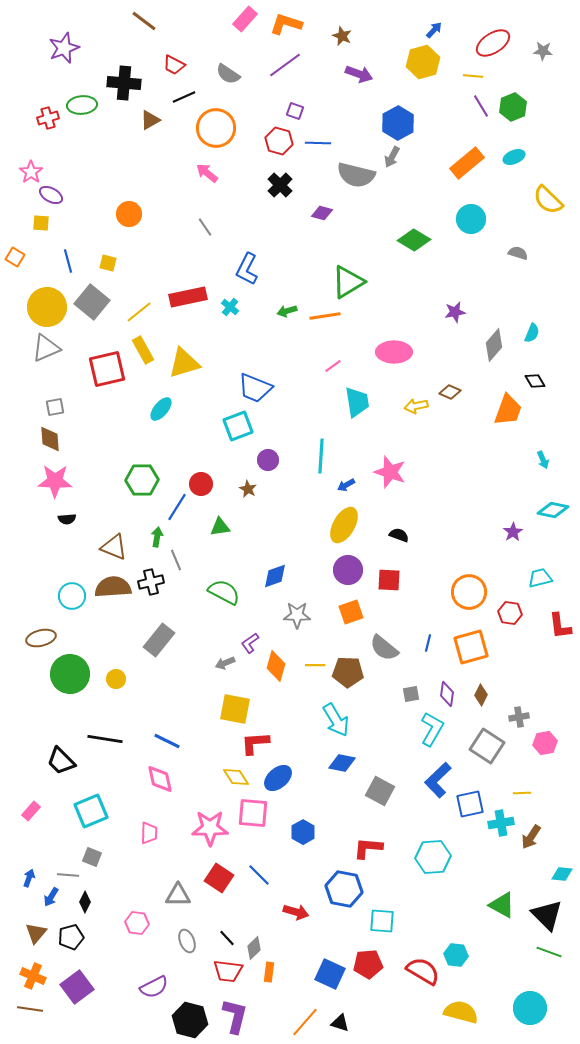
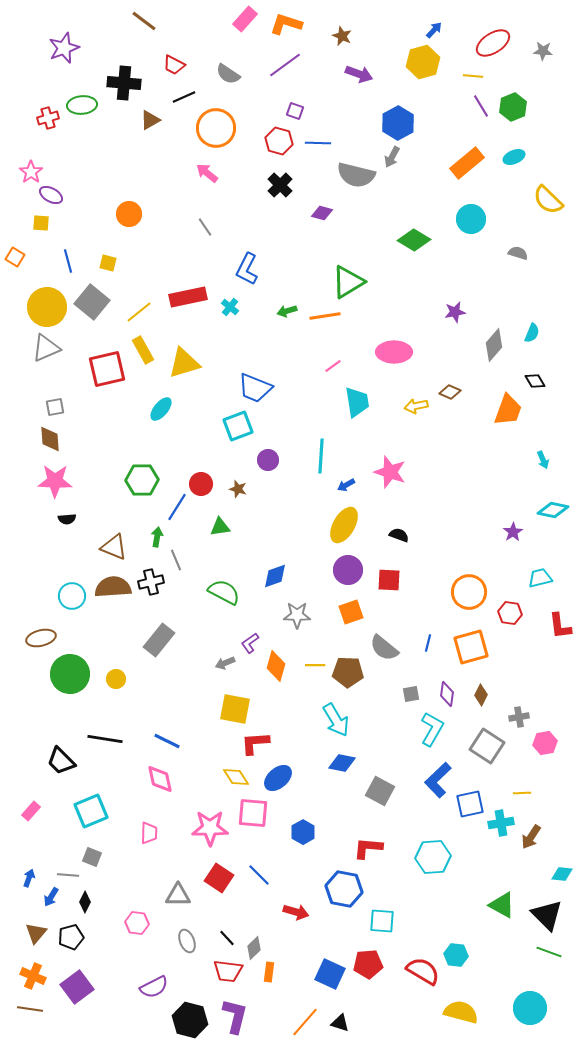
brown star at (248, 489): moved 10 px left; rotated 12 degrees counterclockwise
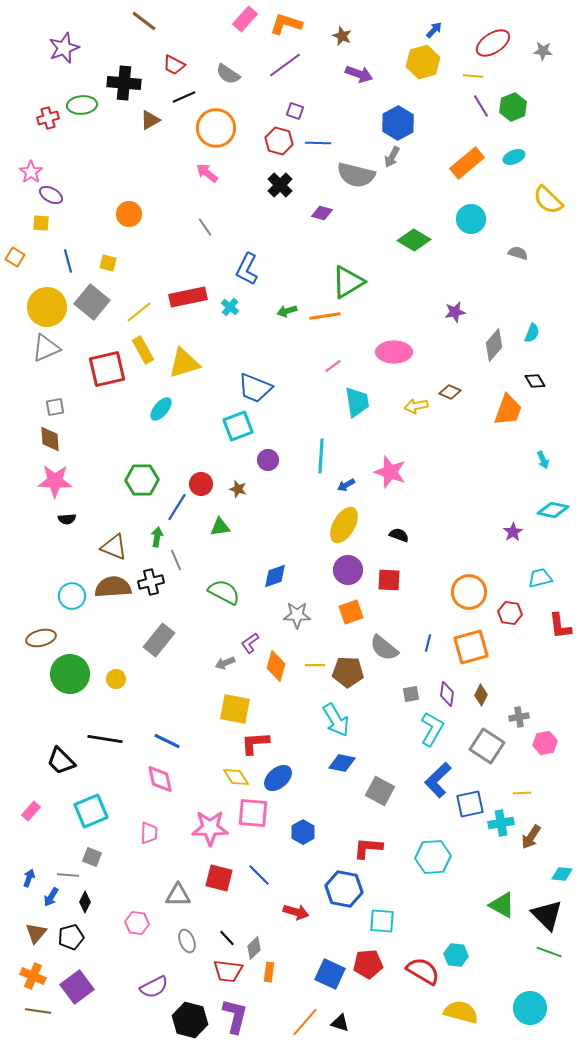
red square at (219, 878): rotated 20 degrees counterclockwise
brown line at (30, 1009): moved 8 px right, 2 px down
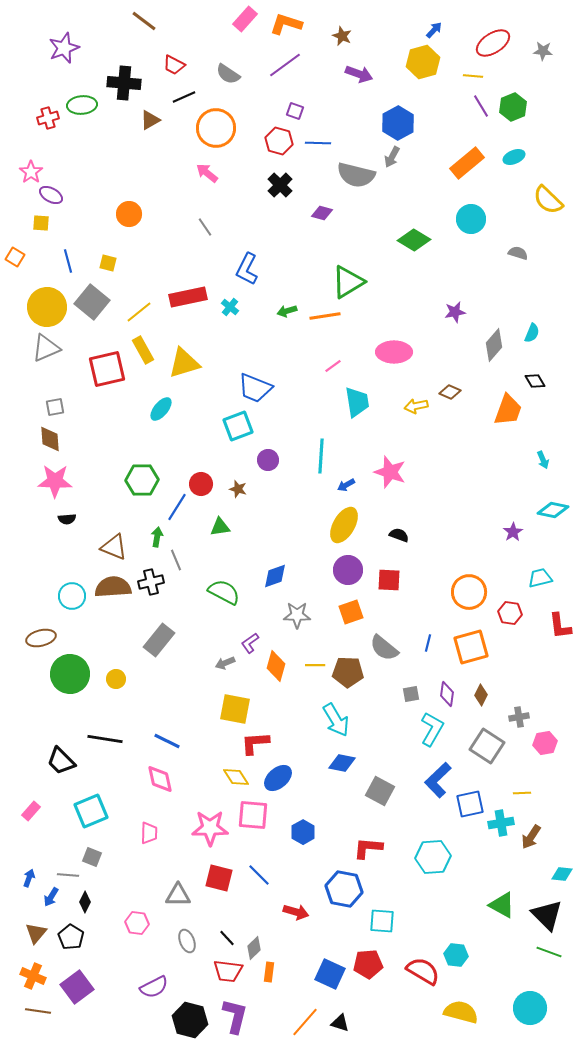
pink square at (253, 813): moved 2 px down
black pentagon at (71, 937): rotated 25 degrees counterclockwise
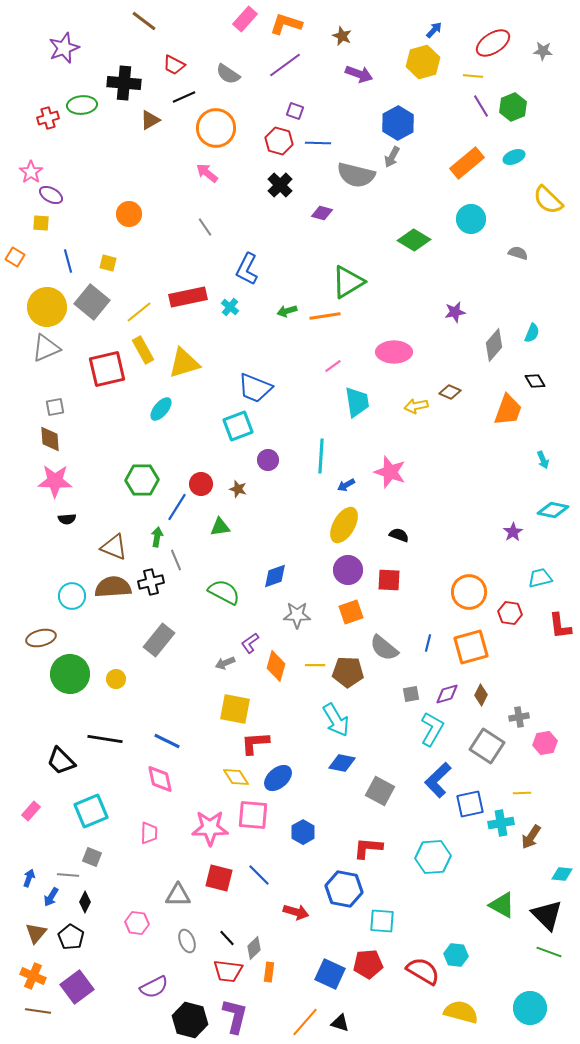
purple diamond at (447, 694): rotated 65 degrees clockwise
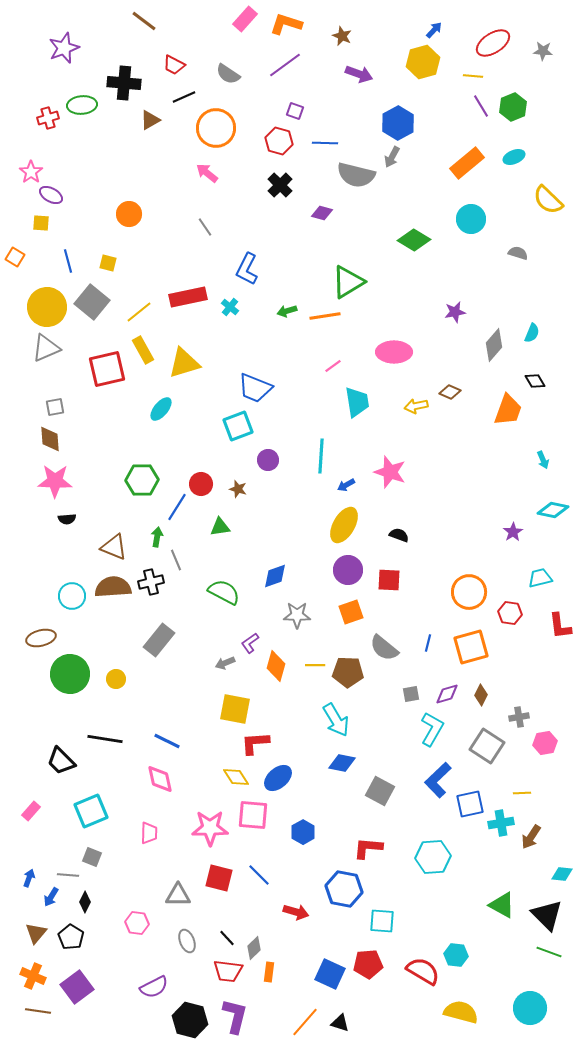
blue line at (318, 143): moved 7 px right
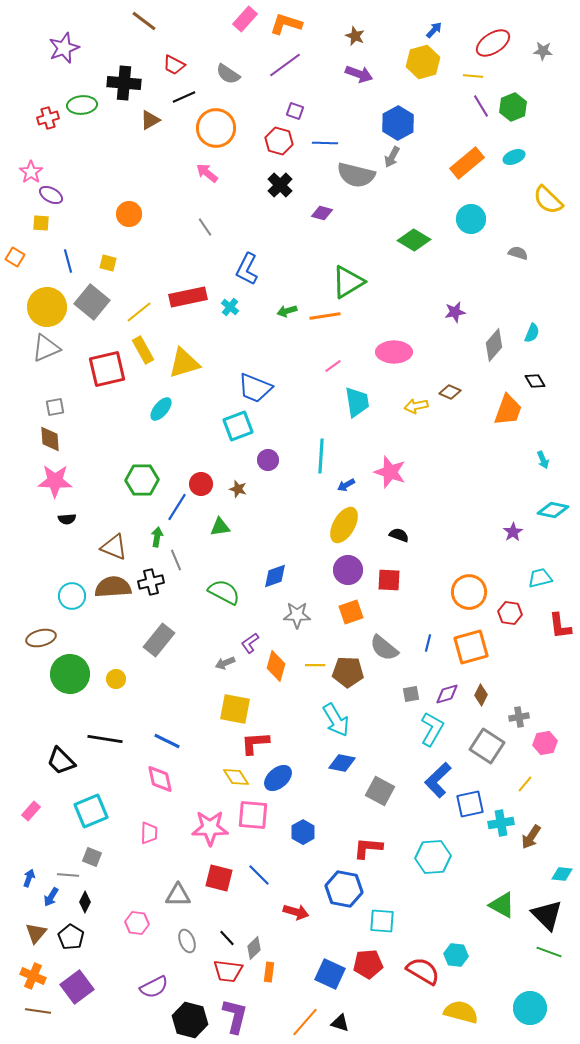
brown star at (342, 36): moved 13 px right
yellow line at (522, 793): moved 3 px right, 9 px up; rotated 48 degrees counterclockwise
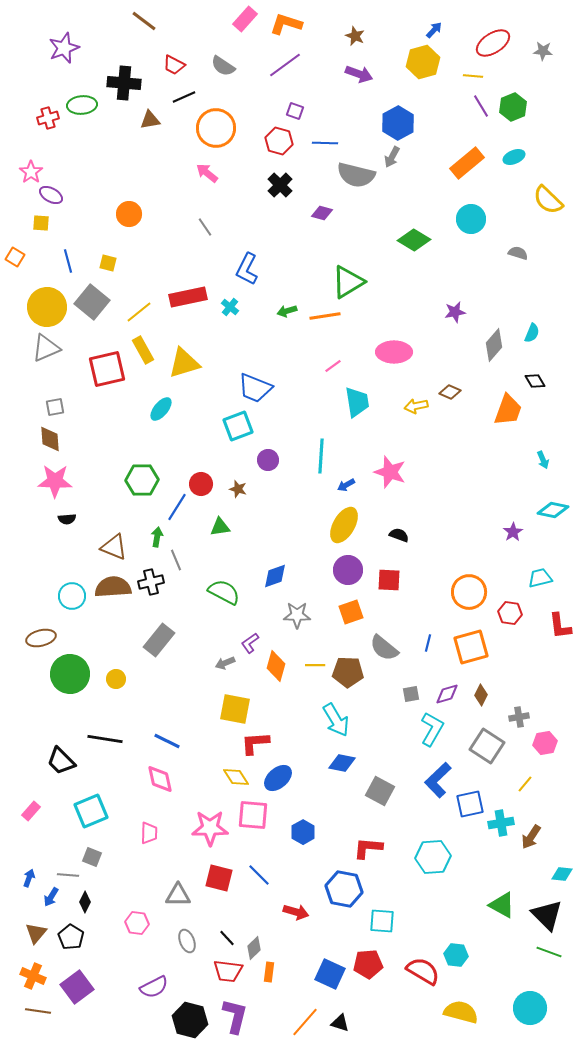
gray semicircle at (228, 74): moved 5 px left, 8 px up
brown triangle at (150, 120): rotated 20 degrees clockwise
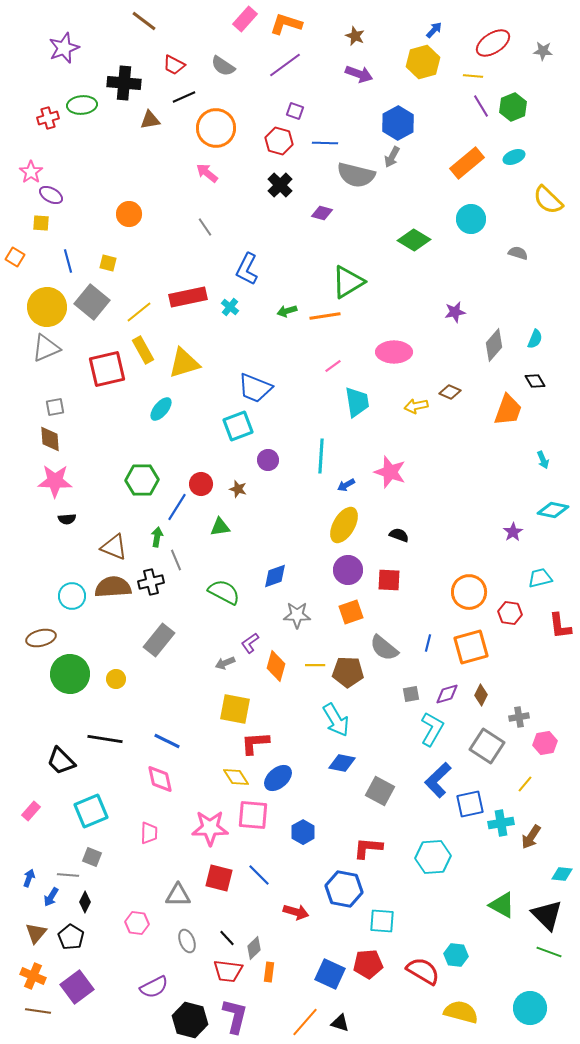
cyan semicircle at (532, 333): moved 3 px right, 6 px down
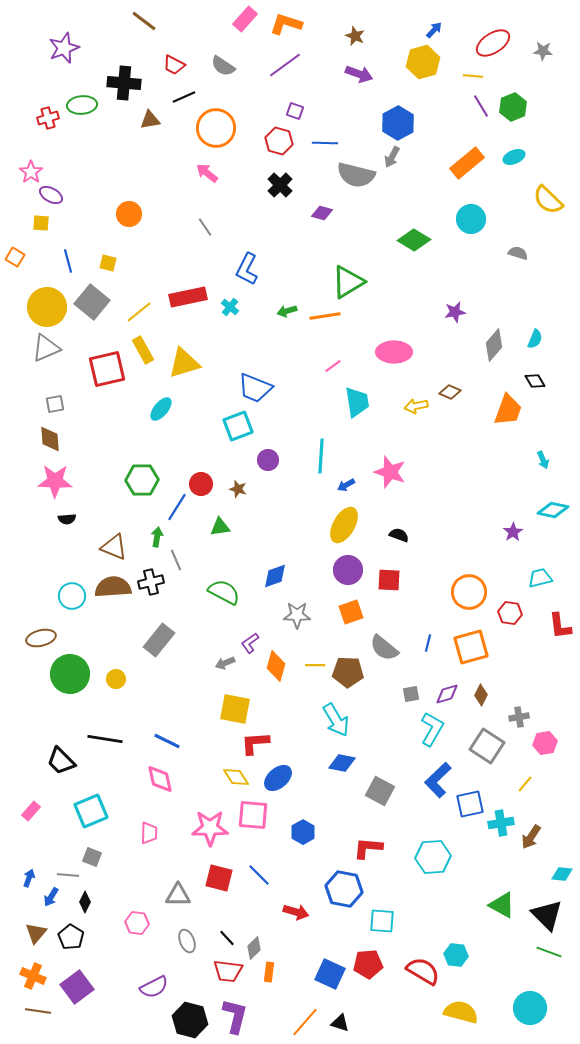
gray square at (55, 407): moved 3 px up
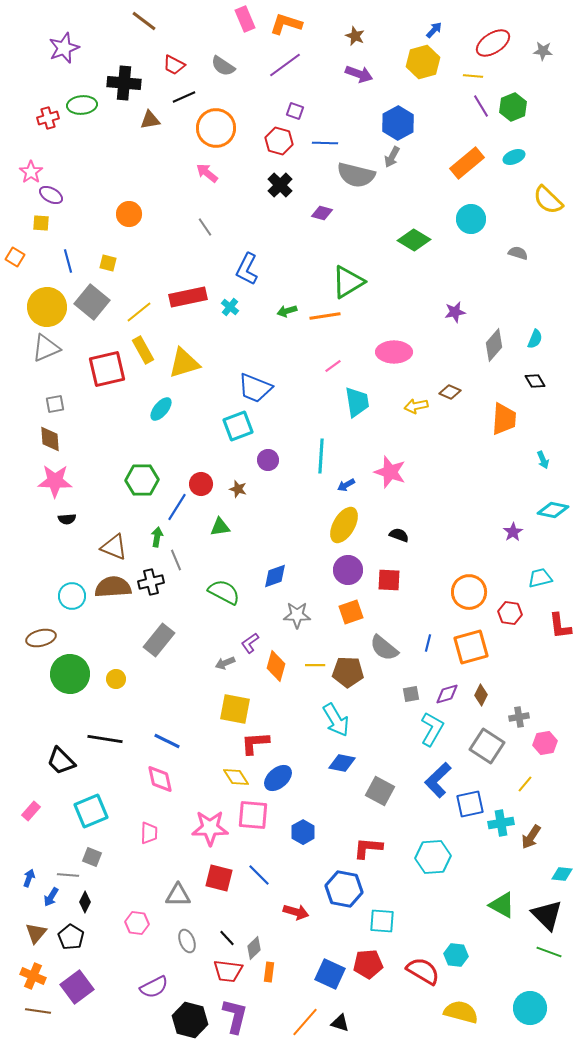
pink rectangle at (245, 19): rotated 65 degrees counterclockwise
orange trapezoid at (508, 410): moved 4 px left, 9 px down; rotated 16 degrees counterclockwise
